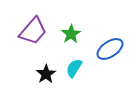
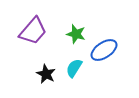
green star: moved 5 px right; rotated 24 degrees counterclockwise
blue ellipse: moved 6 px left, 1 px down
black star: rotated 12 degrees counterclockwise
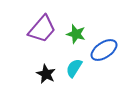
purple trapezoid: moved 9 px right, 2 px up
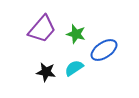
cyan semicircle: rotated 24 degrees clockwise
black star: moved 2 px up; rotated 18 degrees counterclockwise
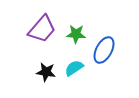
green star: rotated 12 degrees counterclockwise
blue ellipse: rotated 28 degrees counterclockwise
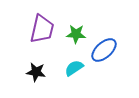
purple trapezoid: rotated 28 degrees counterclockwise
blue ellipse: rotated 20 degrees clockwise
black star: moved 10 px left
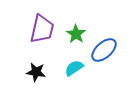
green star: rotated 30 degrees clockwise
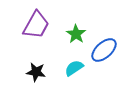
purple trapezoid: moved 6 px left, 4 px up; rotated 16 degrees clockwise
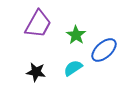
purple trapezoid: moved 2 px right, 1 px up
green star: moved 1 px down
cyan semicircle: moved 1 px left
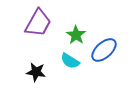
purple trapezoid: moved 1 px up
cyan semicircle: moved 3 px left, 7 px up; rotated 114 degrees counterclockwise
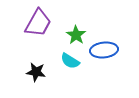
blue ellipse: rotated 36 degrees clockwise
